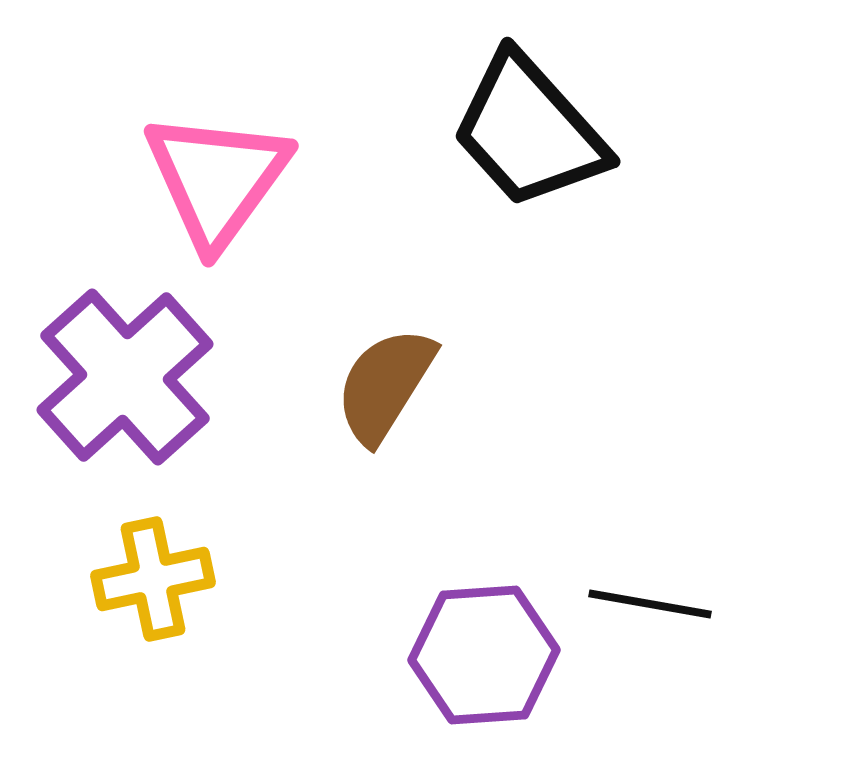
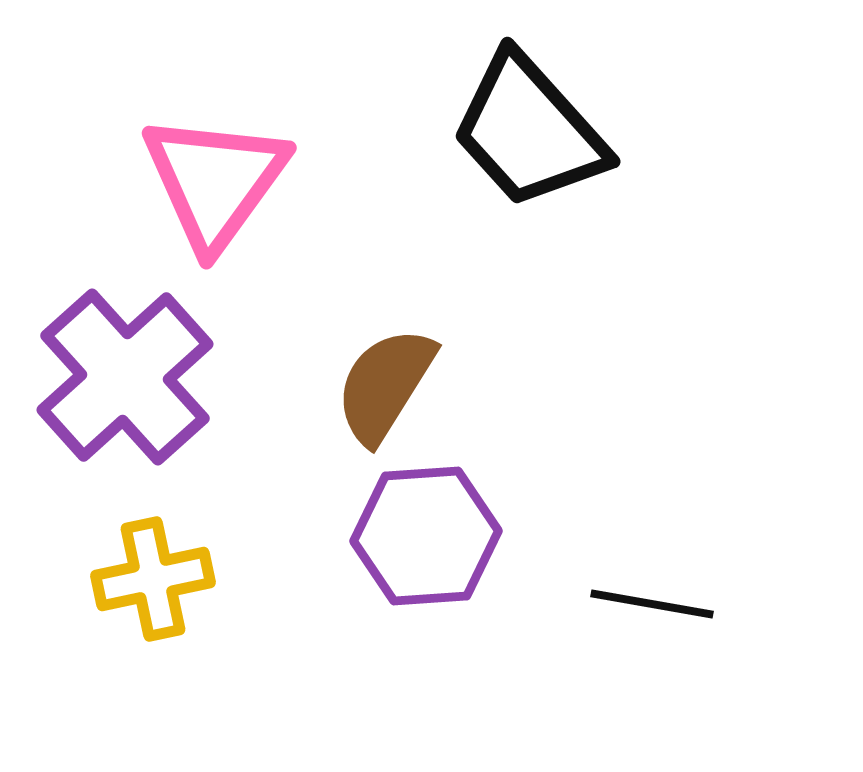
pink triangle: moved 2 px left, 2 px down
black line: moved 2 px right
purple hexagon: moved 58 px left, 119 px up
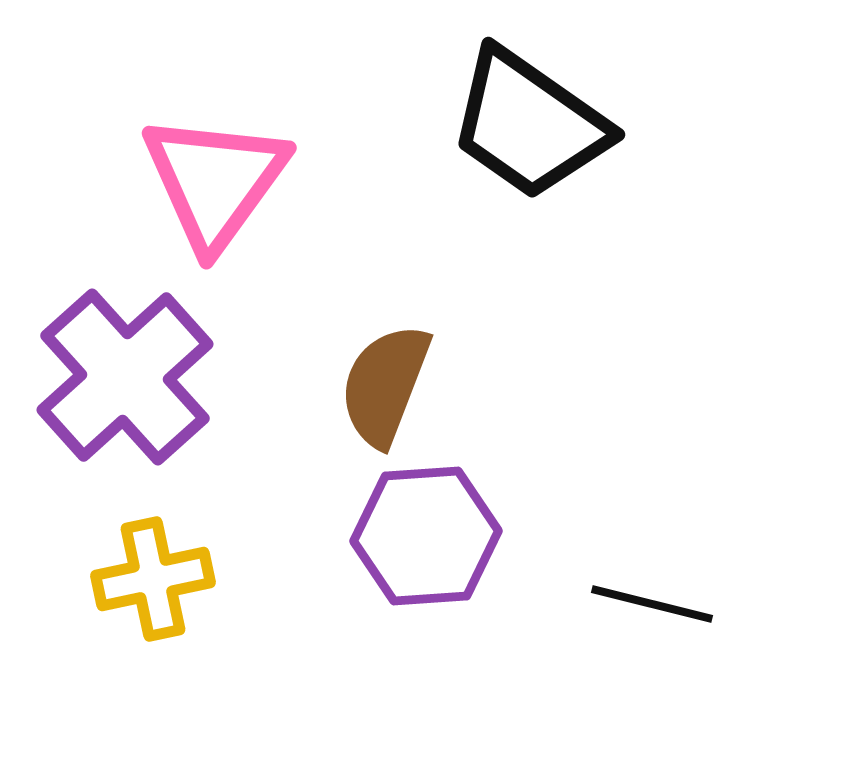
black trapezoid: moved 7 px up; rotated 13 degrees counterclockwise
brown semicircle: rotated 11 degrees counterclockwise
black line: rotated 4 degrees clockwise
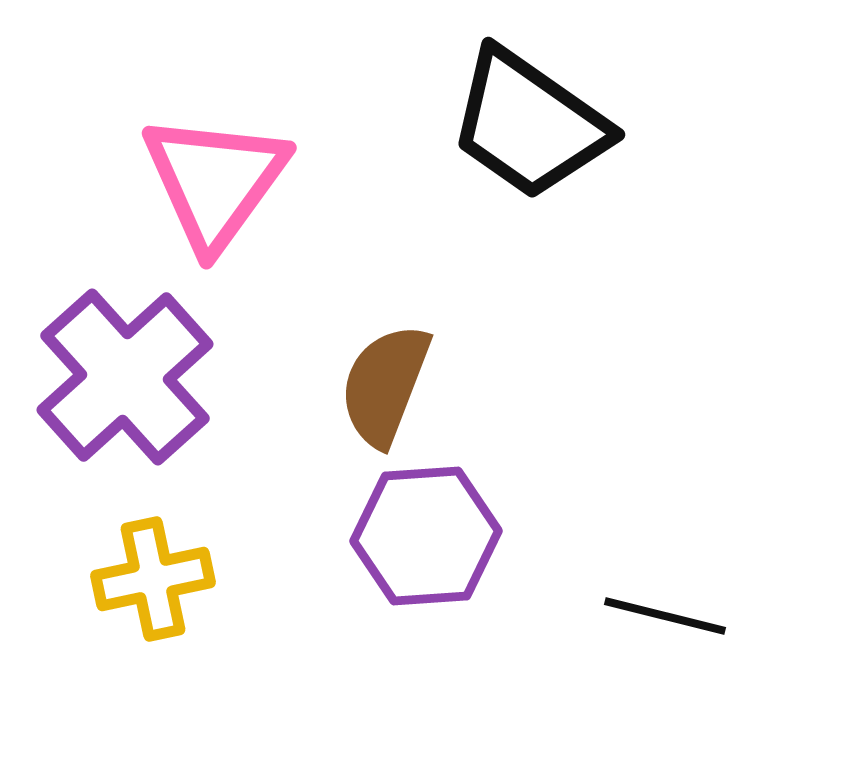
black line: moved 13 px right, 12 px down
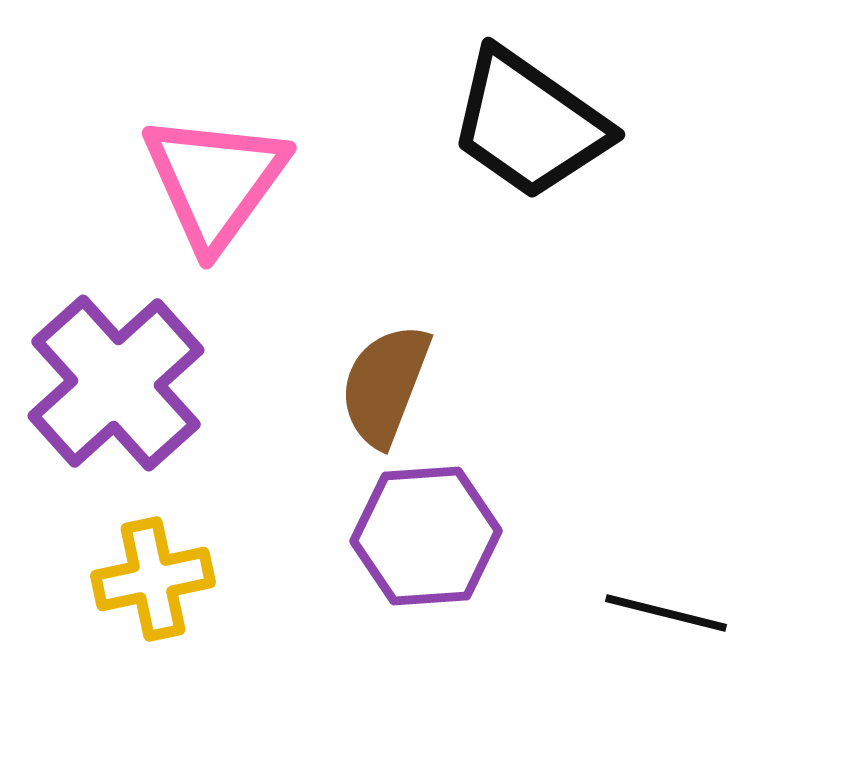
purple cross: moved 9 px left, 6 px down
black line: moved 1 px right, 3 px up
